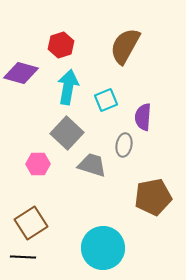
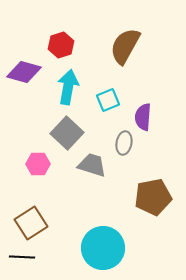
purple diamond: moved 3 px right, 1 px up
cyan square: moved 2 px right
gray ellipse: moved 2 px up
black line: moved 1 px left
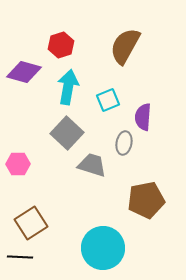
pink hexagon: moved 20 px left
brown pentagon: moved 7 px left, 3 px down
black line: moved 2 px left
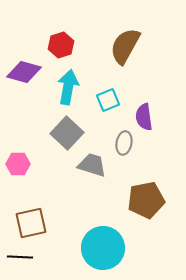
purple semicircle: moved 1 px right; rotated 12 degrees counterclockwise
brown square: rotated 20 degrees clockwise
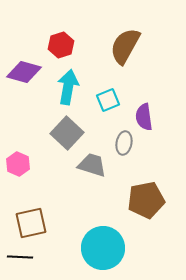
pink hexagon: rotated 25 degrees clockwise
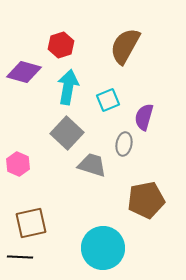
purple semicircle: rotated 24 degrees clockwise
gray ellipse: moved 1 px down
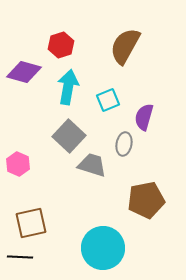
gray square: moved 2 px right, 3 px down
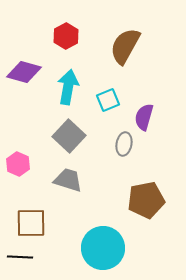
red hexagon: moved 5 px right, 9 px up; rotated 10 degrees counterclockwise
gray trapezoid: moved 24 px left, 15 px down
brown square: rotated 12 degrees clockwise
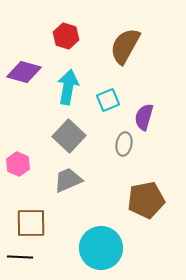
red hexagon: rotated 15 degrees counterclockwise
gray trapezoid: rotated 40 degrees counterclockwise
cyan circle: moved 2 px left
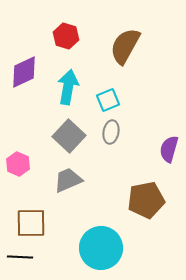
purple diamond: rotated 40 degrees counterclockwise
purple semicircle: moved 25 px right, 32 px down
gray ellipse: moved 13 px left, 12 px up
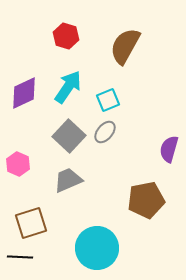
purple diamond: moved 21 px down
cyan arrow: rotated 24 degrees clockwise
gray ellipse: moved 6 px left; rotated 30 degrees clockwise
brown square: rotated 16 degrees counterclockwise
cyan circle: moved 4 px left
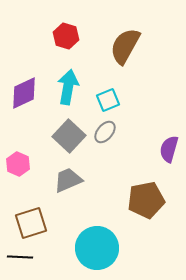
cyan arrow: rotated 24 degrees counterclockwise
